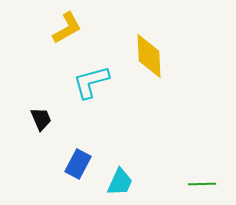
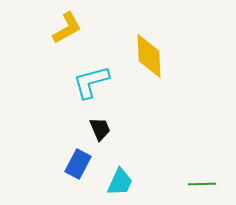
black trapezoid: moved 59 px right, 10 px down
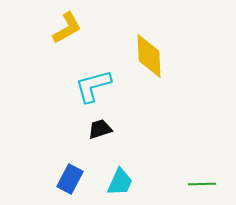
cyan L-shape: moved 2 px right, 4 px down
black trapezoid: rotated 85 degrees counterclockwise
blue rectangle: moved 8 px left, 15 px down
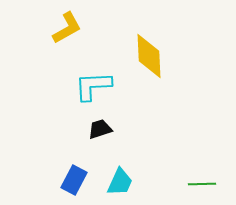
cyan L-shape: rotated 12 degrees clockwise
blue rectangle: moved 4 px right, 1 px down
